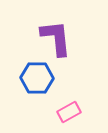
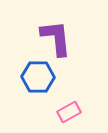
blue hexagon: moved 1 px right, 1 px up
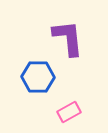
purple L-shape: moved 12 px right
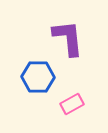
pink rectangle: moved 3 px right, 8 px up
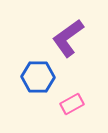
purple L-shape: rotated 120 degrees counterclockwise
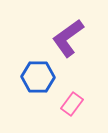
pink rectangle: rotated 25 degrees counterclockwise
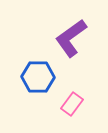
purple L-shape: moved 3 px right
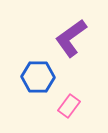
pink rectangle: moved 3 px left, 2 px down
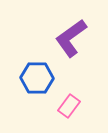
blue hexagon: moved 1 px left, 1 px down
